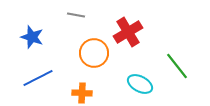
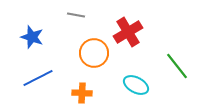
cyan ellipse: moved 4 px left, 1 px down
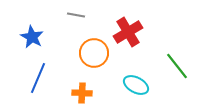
blue star: rotated 10 degrees clockwise
blue line: rotated 40 degrees counterclockwise
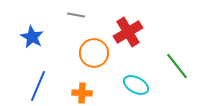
blue line: moved 8 px down
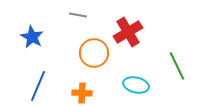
gray line: moved 2 px right
green line: rotated 12 degrees clockwise
cyan ellipse: rotated 15 degrees counterclockwise
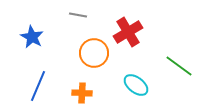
green line: moved 2 px right; rotated 28 degrees counterclockwise
cyan ellipse: rotated 25 degrees clockwise
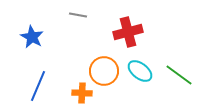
red cross: rotated 16 degrees clockwise
orange circle: moved 10 px right, 18 px down
green line: moved 9 px down
cyan ellipse: moved 4 px right, 14 px up
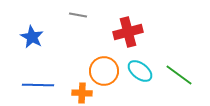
blue line: moved 1 px up; rotated 68 degrees clockwise
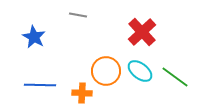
red cross: moved 14 px right; rotated 28 degrees counterclockwise
blue star: moved 2 px right
orange circle: moved 2 px right
green line: moved 4 px left, 2 px down
blue line: moved 2 px right
